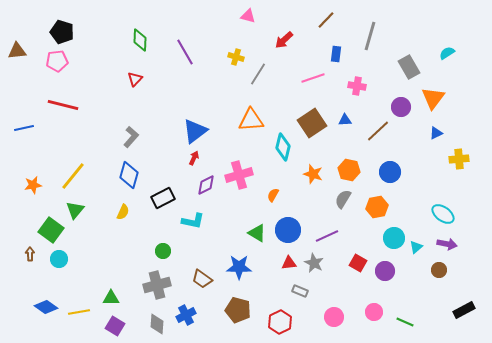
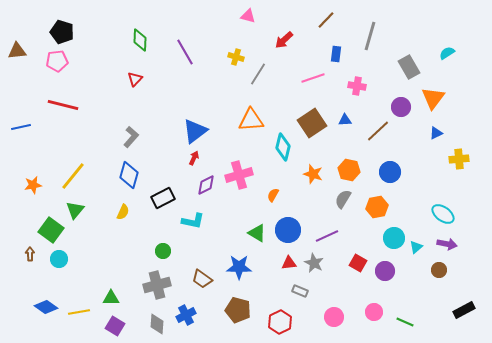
blue line at (24, 128): moved 3 px left, 1 px up
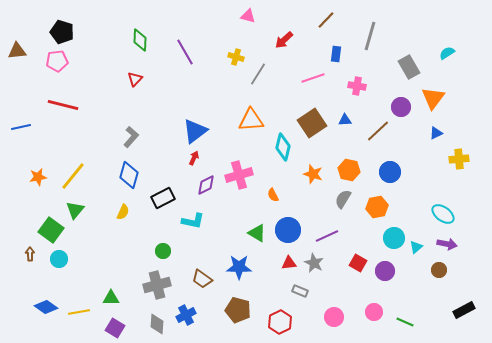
orange star at (33, 185): moved 5 px right, 8 px up
orange semicircle at (273, 195): rotated 56 degrees counterclockwise
purple square at (115, 326): moved 2 px down
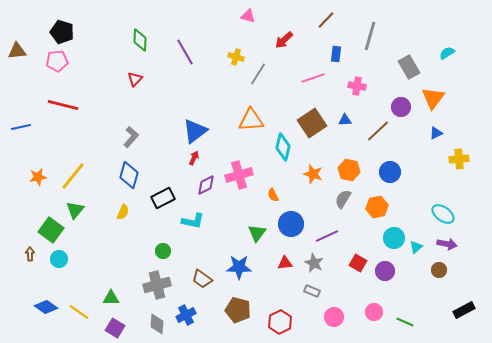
blue circle at (288, 230): moved 3 px right, 6 px up
green triangle at (257, 233): rotated 36 degrees clockwise
red triangle at (289, 263): moved 4 px left
gray rectangle at (300, 291): moved 12 px right
yellow line at (79, 312): rotated 45 degrees clockwise
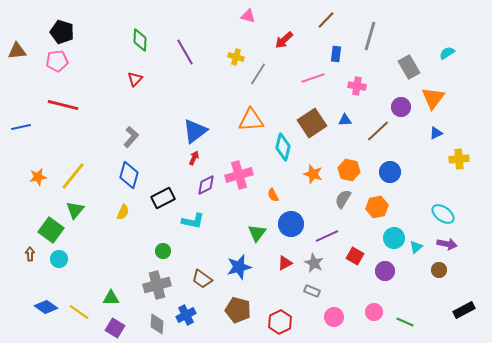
red triangle at (285, 263): rotated 21 degrees counterclockwise
red square at (358, 263): moved 3 px left, 7 px up
blue star at (239, 267): rotated 15 degrees counterclockwise
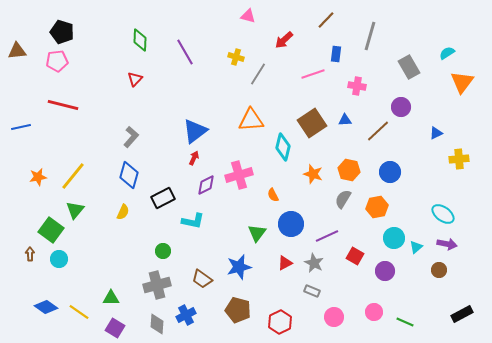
pink line at (313, 78): moved 4 px up
orange triangle at (433, 98): moved 29 px right, 16 px up
black rectangle at (464, 310): moved 2 px left, 4 px down
